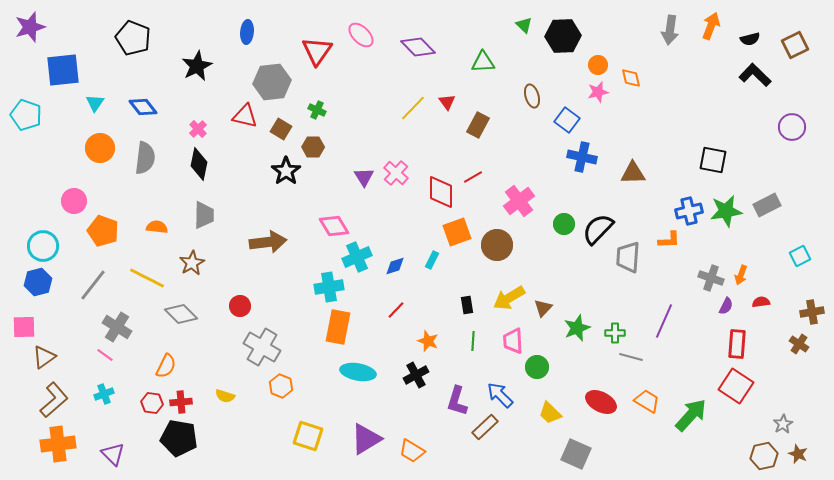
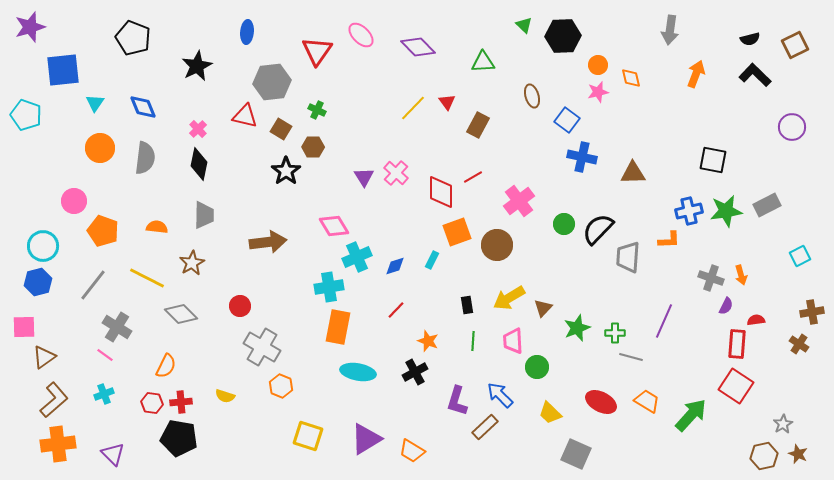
orange arrow at (711, 26): moved 15 px left, 48 px down
blue diamond at (143, 107): rotated 16 degrees clockwise
orange arrow at (741, 275): rotated 36 degrees counterclockwise
red semicircle at (761, 302): moved 5 px left, 18 px down
black cross at (416, 375): moved 1 px left, 3 px up
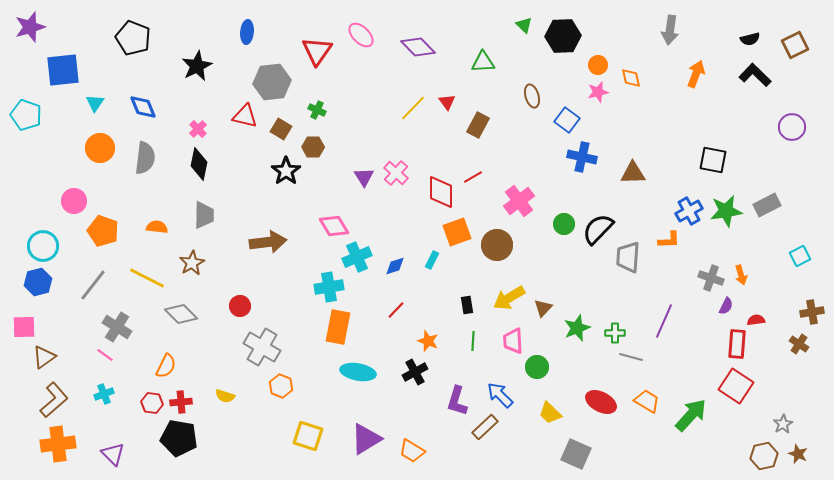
blue cross at (689, 211): rotated 16 degrees counterclockwise
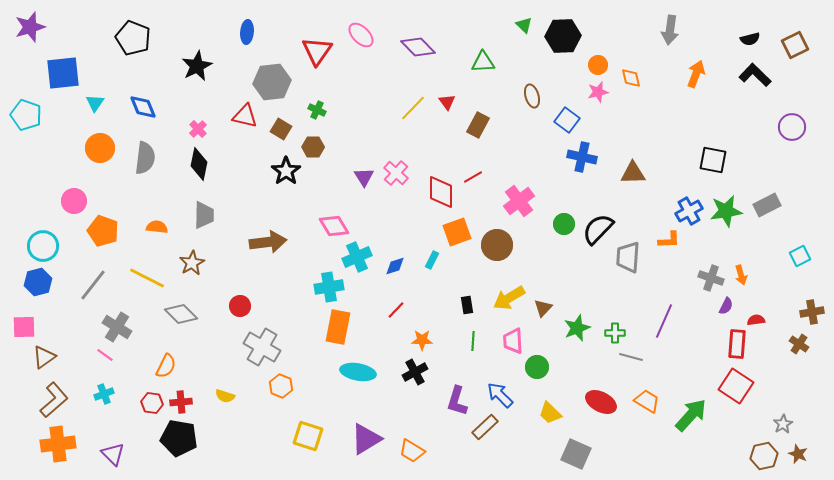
blue square at (63, 70): moved 3 px down
orange star at (428, 341): moved 6 px left, 1 px up; rotated 20 degrees counterclockwise
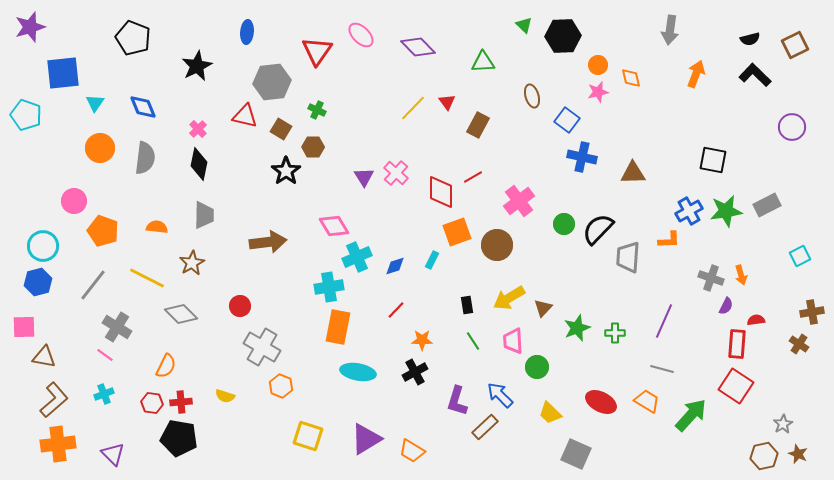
green line at (473, 341): rotated 36 degrees counterclockwise
brown triangle at (44, 357): rotated 45 degrees clockwise
gray line at (631, 357): moved 31 px right, 12 px down
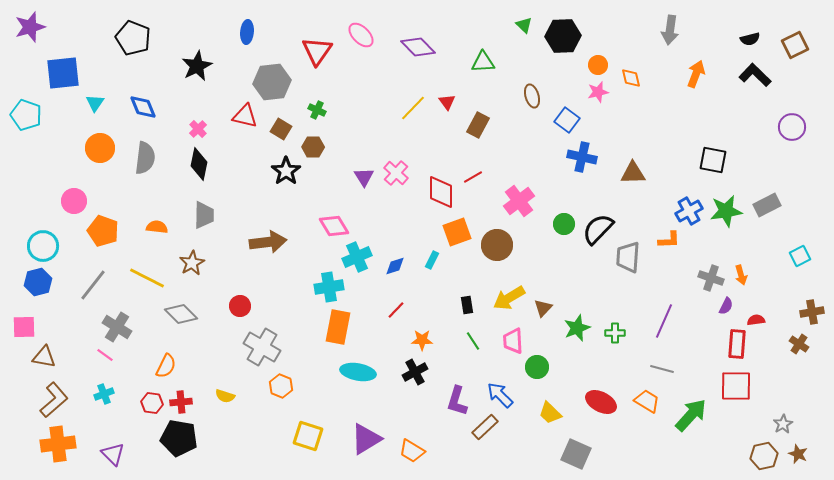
red square at (736, 386): rotated 32 degrees counterclockwise
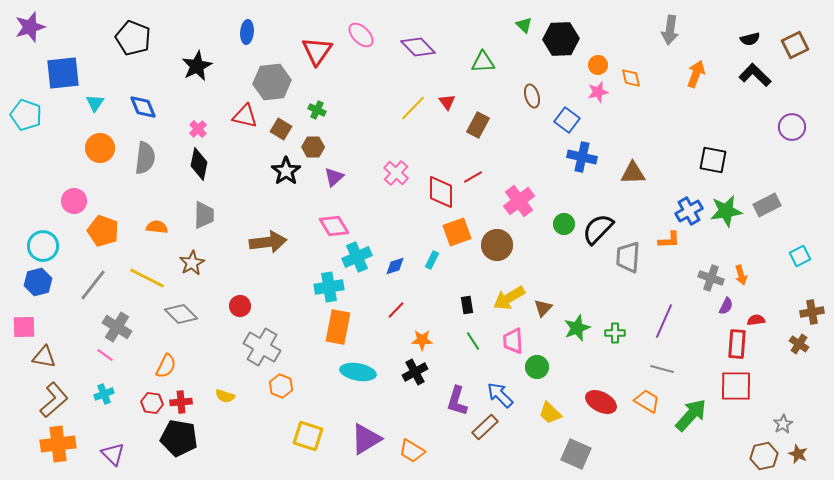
black hexagon at (563, 36): moved 2 px left, 3 px down
purple triangle at (364, 177): moved 30 px left; rotated 20 degrees clockwise
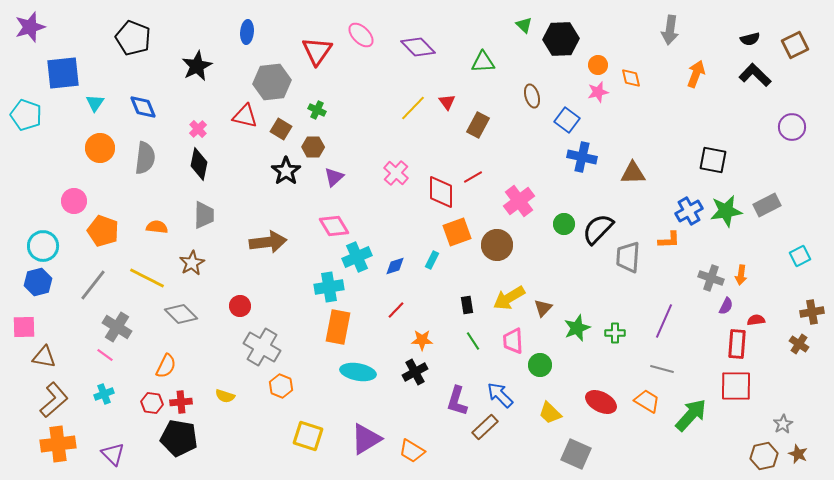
orange arrow at (741, 275): rotated 24 degrees clockwise
green circle at (537, 367): moved 3 px right, 2 px up
